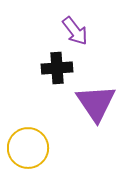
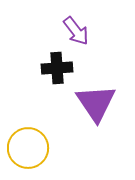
purple arrow: moved 1 px right
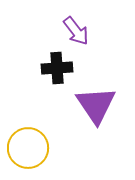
purple triangle: moved 2 px down
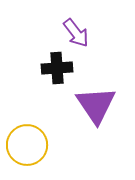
purple arrow: moved 2 px down
yellow circle: moved 1 px left, 3 px up
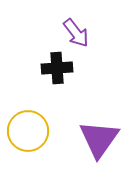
purple triangle: moved 3 px right, 34 px down; rotated 9 degrees clockwise
yellow circle: moved 1 px right, 14 px up
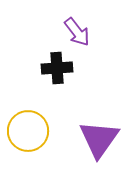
purple arrow: moved 1 px right, 1 px up
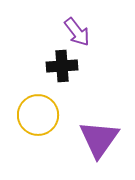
black cross: moved 5 px right, 2 px up
yellow circle: moved 10 px right, 16 px up
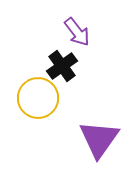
black cross: rotated 32 degrees counterclockwise
yellow circle: moved 17 px up
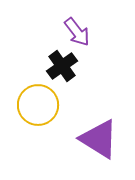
yellow circle: moved 7 px down
purple triangle: rotated 33 degrees counterclockwise
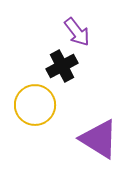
black cross: rotated 8 degrees clockwise
yellow circle: moved 3 px left
